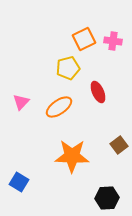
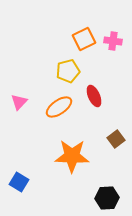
yellow pentagon: moved 3 px down
red ellipse: moved 4 px left, 4 px down
pink triangle: moved 2 px left
brown square: moved 3 px left, 6 px up
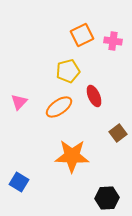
orange square: moved 2 px left, 4 px up
brown square: moved 2 px right, 6 px up
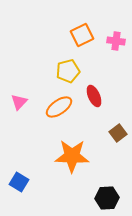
pink cross: moved 3 px right
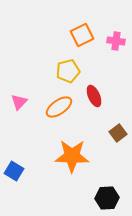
blue square: moved 5 px left, 11 px up
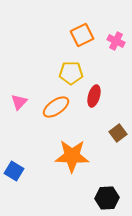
pink cross: rotated 18 degrees clockwise
yellow pentagon: moved 3 px right, 2 px down; rotated 15 degrees clockwise
red ellipse: rotated 40 degrees clockwise
orange ellipse: moved 3 px left
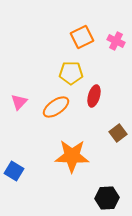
orange square: moved 2 px down
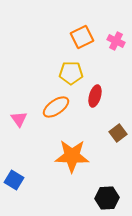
red ellipse: moved 1 px right
pink triangle: moved 17 px down; rotated 18 degrees counterclockwise
blue square: moved 9 px down
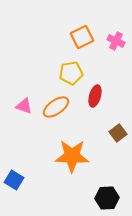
yellow pentagon: rotated 10 degrees counterclockwise
pink triangle: moved 5 px right, 13 px up; rotated 36 degrees counterclockwise
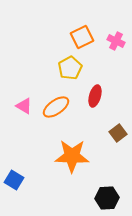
yellow pentagon: moved 1 px left, 5 px up; rotated 20 degrees counterclockwise
pink triangle: rotated 12 degrees clockwise
